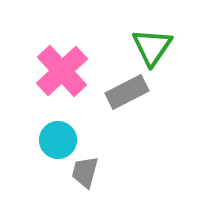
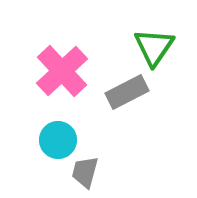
green triangle: moved 2 px right
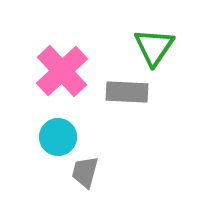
gray rectangle: rotated 30 degrees clockwise
cyan circle: moved 3 px up
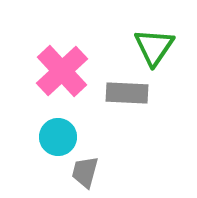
gray rectangle: moved 1 px down
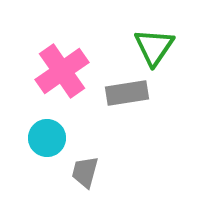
pink cross: rotated 8 degrees clockwise
gray rectangle: rotated 12 degrees counterclockwise
cyan circle: moved 11 px left, 1 px down
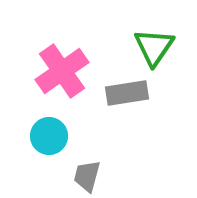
cyan circle: moved 2 px right, 2 px up
gray trapezoid: moved 2 px right, 4 px down
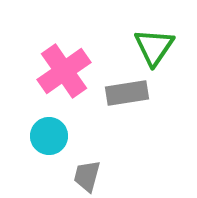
pink cross: moved 2 px right
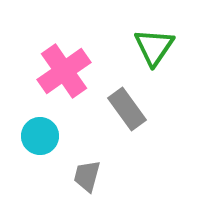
gray rectangle: moved 16 px down; rotated 63 degrees clockwise
cyan circle: moved 9 px left
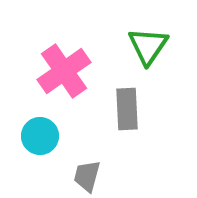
green triangle: moved 6 px left, 1 px up
gray rectangle: rotated 33 degrees clockwise
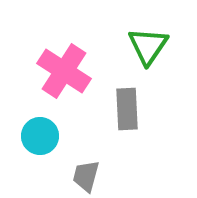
pink cross: rotated 22 degrees counterclockwise
gray trapezoid: moved 1 px left
